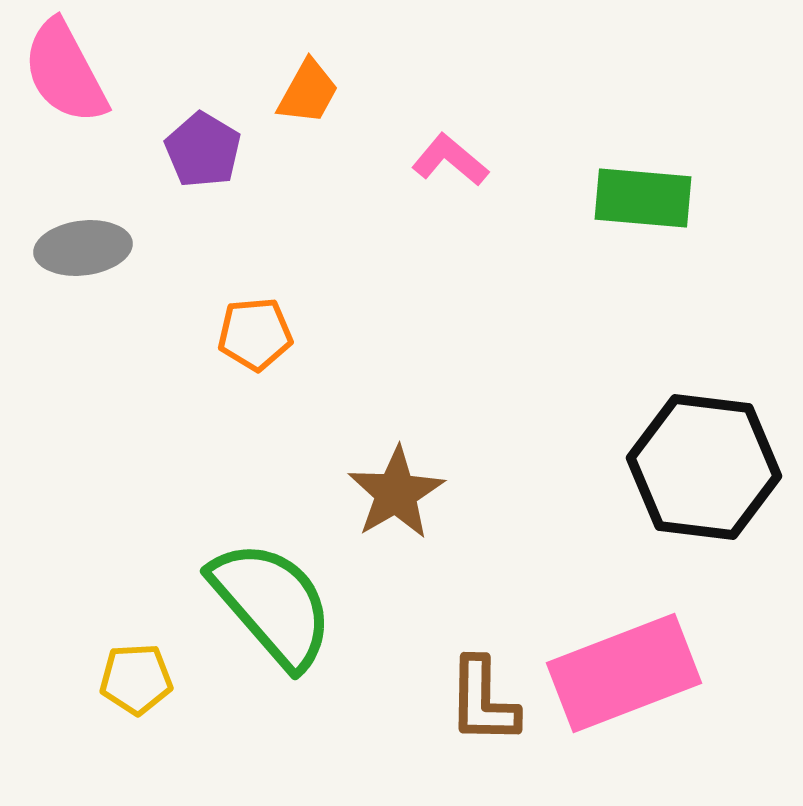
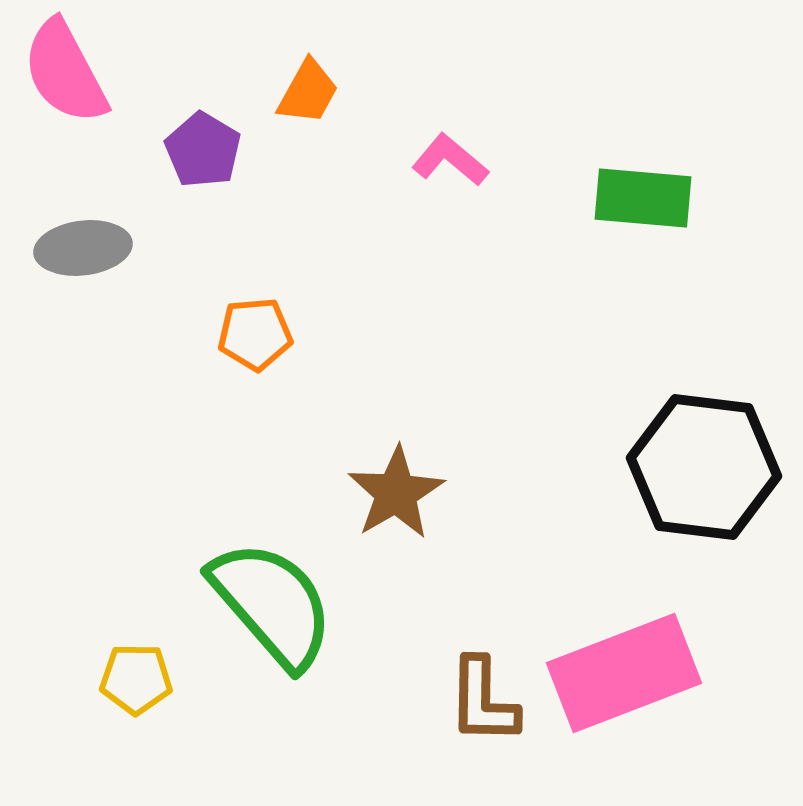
yellow pentagon: rotated 4 degrees clockwise
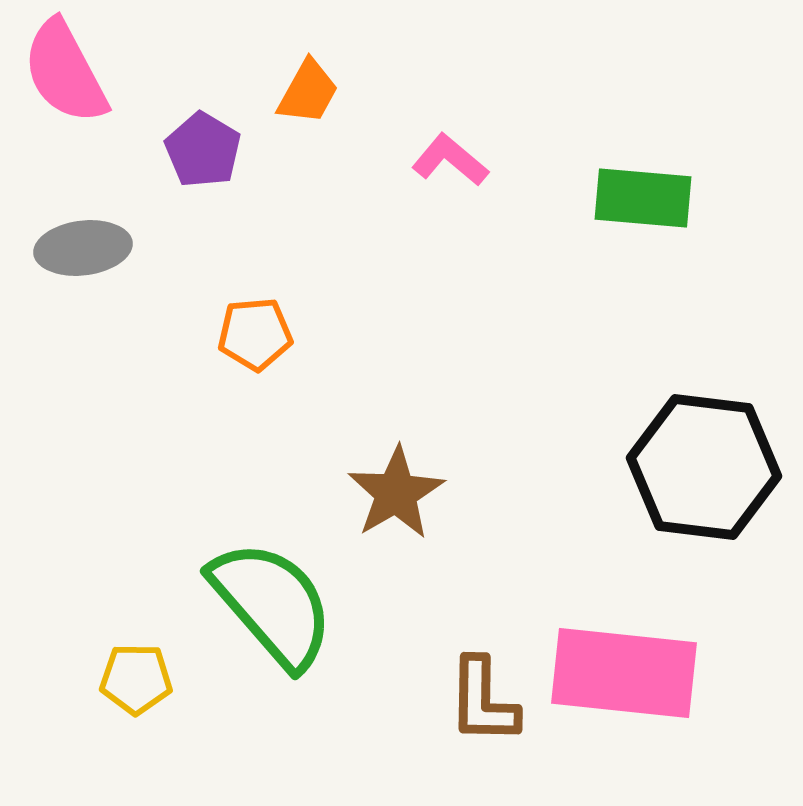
pink rectangle: rotated 27 degrees clockwise
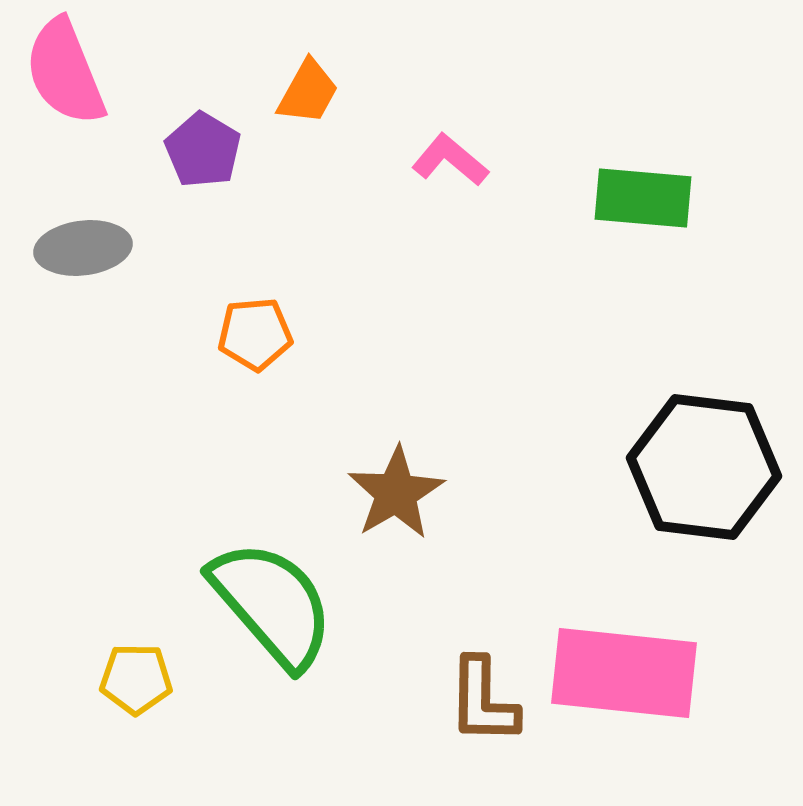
pink semicircle: rotated 6 degrees clockwise
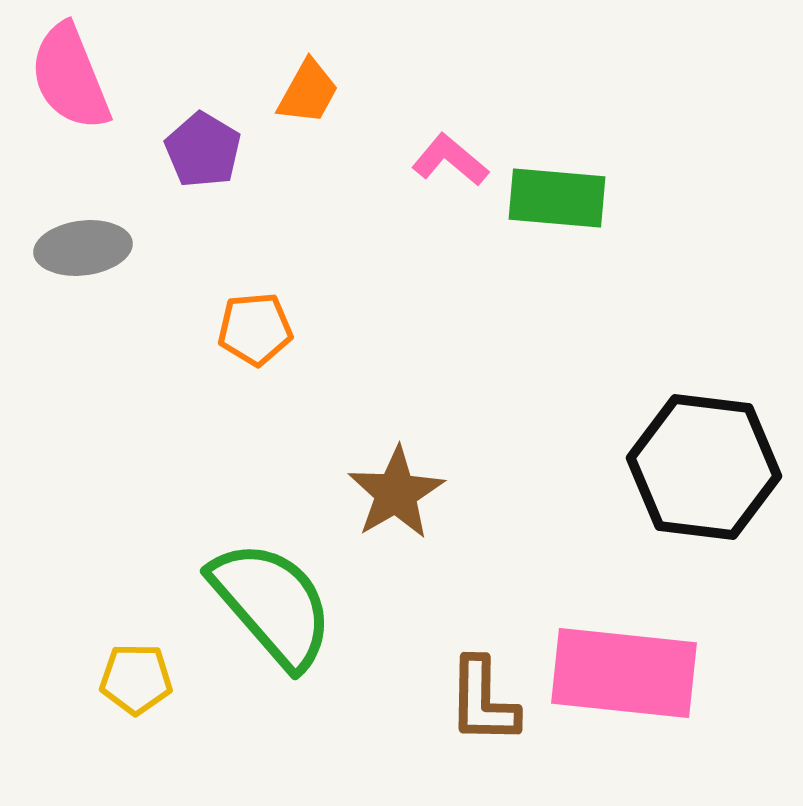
pink semicircle: moved 5 px right, 5 px down
green rectangle: moved 86 px left
orange pentagon: moved 5 px up
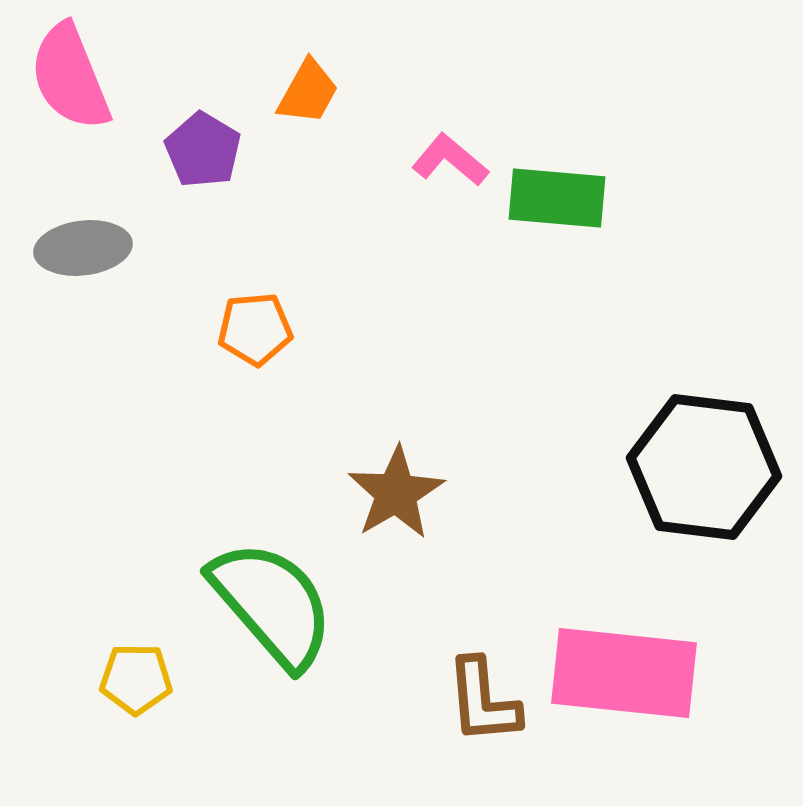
brown L-shape: rotated 6 degrees counterclockwise
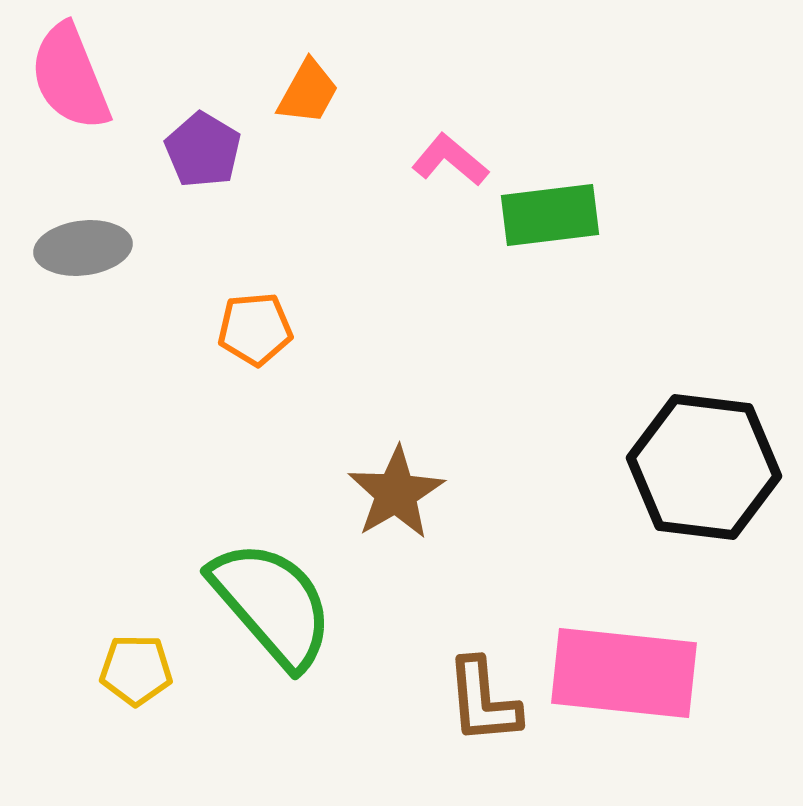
green rectangle: moved 7 px left, 17 px down; rotated 12 degrees counterclockwise
yellow pentagon: moved 9 px up
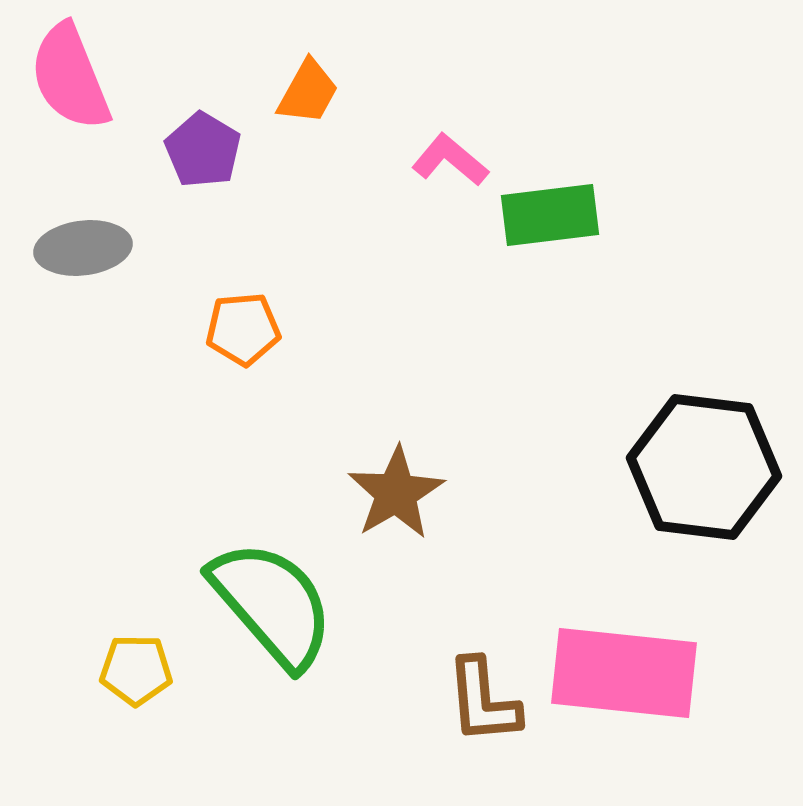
orange pentagon: moved 12 px left
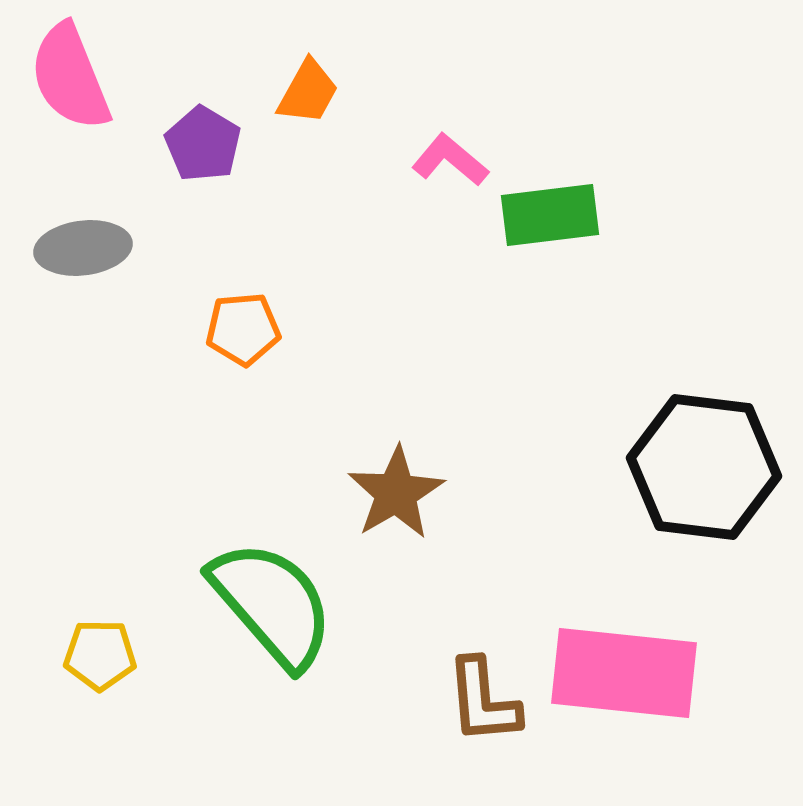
purple pentagon: moved 6 px up
yellow pentagon: moved 36 px left, 15 px up
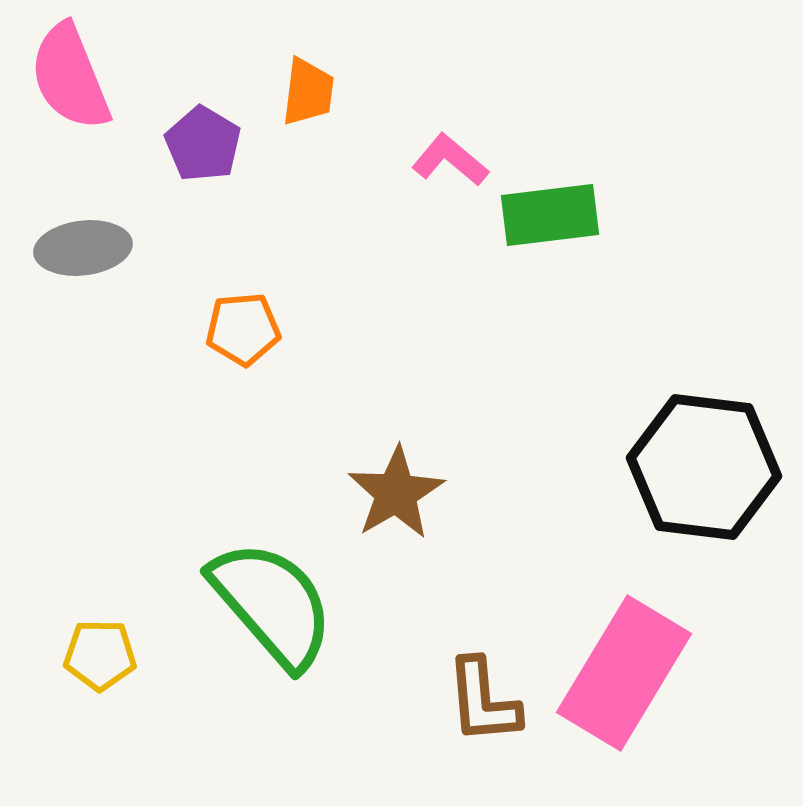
orange trapezoid: rotated 22 degrees counterclockwise
pink rectangle: rotated 65 degrees counterclockwise
